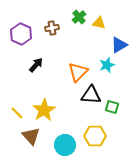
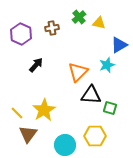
green square: moved 2 px left, 1 px down
brown triangle: moved 3 px left, 2 px up; rotated 18 degrees clockwise
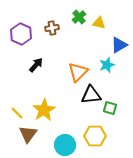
black triangle: rotated 10 degrees counterclockwise
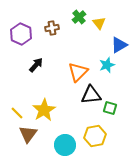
yellow triangle: rotated 40 degrees clockwise
yellow hexagon: rotated 10 degrees counterclockwise
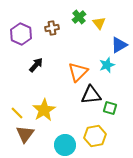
brown triangle: moved 3 px left
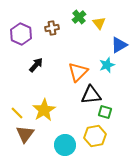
green square: moved 5 px left, 4 px down
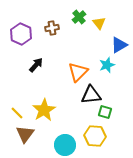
yellow hexagon: rotated 15 degrees clockwise
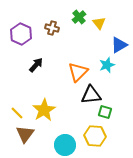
brown cross: rotated 24 degrees clockwise
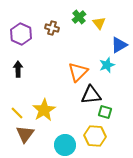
black arrow: moved 18 px left, 4 px down; rotated 42 degrees counterclockwise
